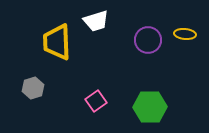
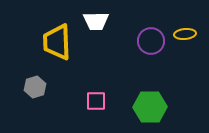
white trapezoid: rotated 16 degrees clockwise
yellow ellipse: rotated 10 degrees counterclockwise
purple circle: moved 3 px right, 1 px down
gray hexagon: moved 2 px right, 1 px up
pink square: rotated 35 degrees clockwise
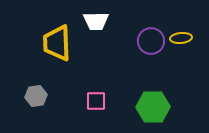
yellow ellipse: moved 4 px left, 4 px down
yellow trapezoid: moved 1 px down
gray hexagon: moved 1 px right, 9 px down; rotated 10 degrees clockwise
green hexagon: moved 3 px right
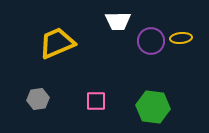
white trapezoid: moved 22 px right
yellow trapezoid: rotated 69 degrees clockwise
gray hexagon: moved 2 px right, 3 px down
green hexagon: rotated 8 degrees clockwise
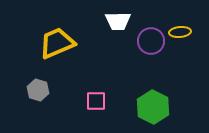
yellow ellipse: moved 1 px left, 6 px up
gray hexagon: moved 9 px up; rotated 25 degrees clockwise
green hexagon: rotated 20 degrees clockwise
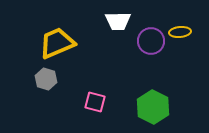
gray hexagon: moved 8 px right, 11 px up
pink square: moved 1 px left, 1 px down; rotated 15 degrees clockwise
